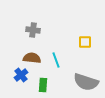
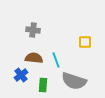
brown semicircle: moved 2 px right
gray semicircle: moved 12 px left, 1 px up
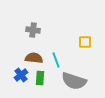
green rectangle: moved 3 px left, 7 px up
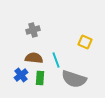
gray cross: rotated 24 degrees counterclockwise
yellow square: rotated 24 degrees clockwise
gray semicircle: moved 2 px up
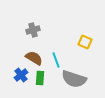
brown semicircle: rotated 24 degrees clockwise
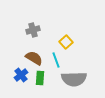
yellow square: moved 19 px left; rotated 24 degrees clockwise
gray semicircle: rotated 20 degrees counterclockwise
